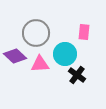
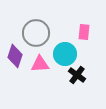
purple diamond: rotated 65 degrees clockwise
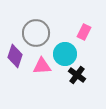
pink rectangle: rotated 21 degrees clockwise
pink triangle: moved 2 px right, 2 px down
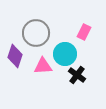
pink triangle: moved 1 px right
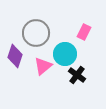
pink triangle: rotated 36 degrees counterclockwise
